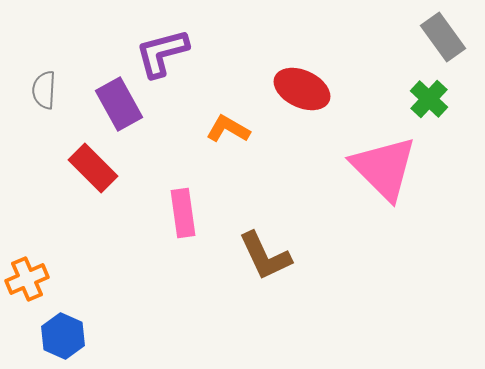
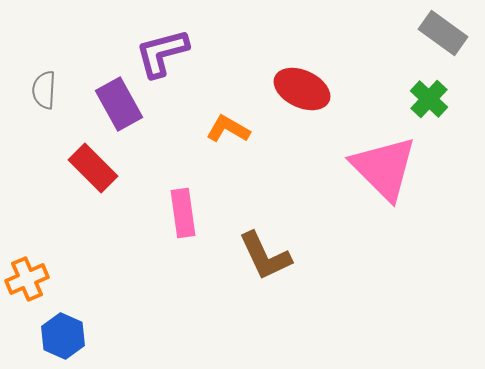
gray rectangle: moved 4 px up; rotated 18 degrees counterclockwise
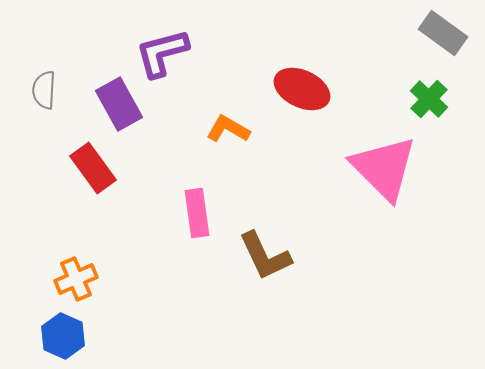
red rectangle: rotated 9 degrees clockwise
pink rectangle: moved 14 px right
orange cross: moved 49 px right
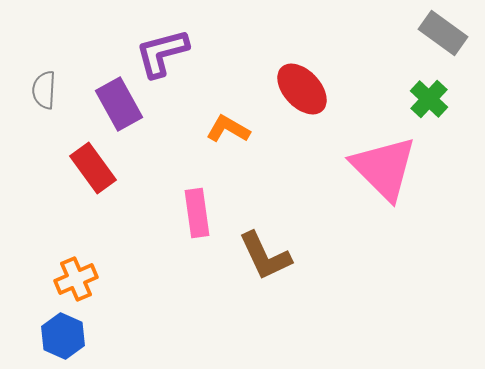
red ellipse: rotated 22 degrees clockwise
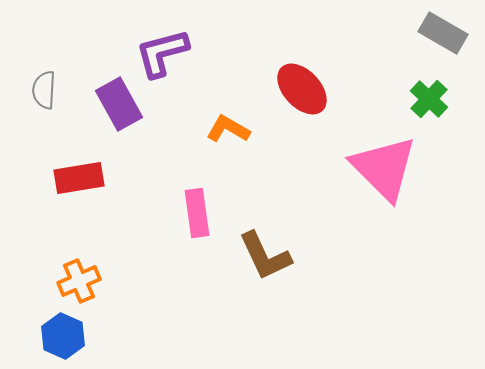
gray rectangle: rotated 6 degrees counterclockwise
red rectangle: moved 14 px left, 10 px down; rotated 63 degrees counterclockwise
orange cross: moved 3 px right, 2 px down
